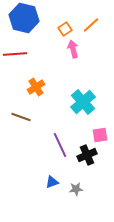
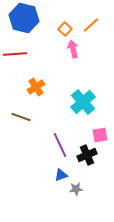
orange square: rotated 16 degrees counterclockwise
blue triangle: moved 9 px right, 7 px up
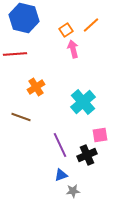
orange square: moved 1 px right, 1 px down; rotated 16 degrees clockwise
gray star: moved 3 px left, 2 px down
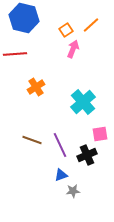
pink arrow: rotated 36 degrees clockwise
brown line: moved 11 px right, 23 px down
pink square: moved 1 px up
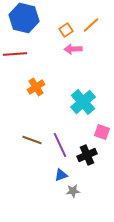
pink arrow: rotated 114 degrees counterclockwise
pink square: moved 2 px right, 2 px up; rotated 28 degrees clockwise
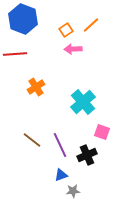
blue hexagon: moved 1 px left, 1 px down; rotated 8 degrees clockwise
brown line: rotated 18 degrees clockwise
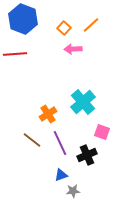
orange square: moved 2 px left, 2 px up; rotated 16 degrees counterclockwise
orange cross: moved 12 px right, 27 px down
purple line: moved 2 px up
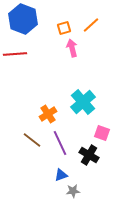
orange square: rotated 32 degrees clockwise
pink arrow: moved 1 px left, 1 px up; rotated 78 degrees clockwise
pink square: moved 1 px down
black cross: moved 2 px right; rotated 36 degrees counterclockwise
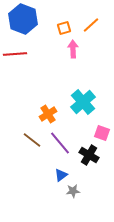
pink arrow: moved 1 px right, 1 px down; rotated 12 degrees clockwise
purple line: rotated 15 degrees counterclockwise
blue triangle: rotated 16 degrees counterclockwise
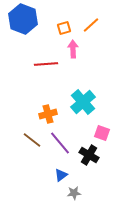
red line: moved 31 px right, 10 px down
orange cross: rotated 18 degrees clockwise
gray star: moved 1 px right, 2 px down
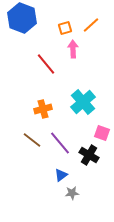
blue hexagon: moved 1 px left, 1 px up
orange square: moved 1 px right
red line: rotated 55 degrees clockwise
orange cross: moved 5 px left, 5 px up
gray star: moved 2 px left
